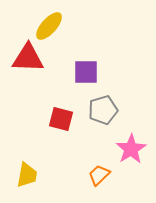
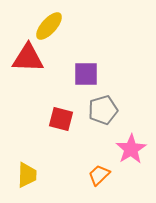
purple square: moved 2 px down
yellow trapezoid: rotated 8 degrees counterclockwise
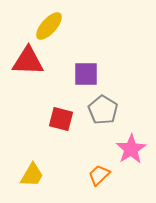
red triangle: moved 3 px down
gray pentagon: rotated 24 degrees counterclockwise
yellow trapezoid: moved 5 px right; rotated 28 degrees clockwise
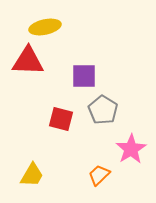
yellow ellipse: moved 4 px left, 1 px down; rotated 36 degrees clockwise
purple square: moved 2 px left, 2 px down
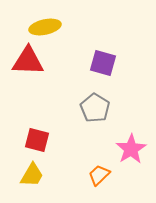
purple square: moved 19 px right, 13 px up; rotated 16 degrees clockwise
gray pentagon: moved 8 px left, 2 px up
red square: moved 24 px left, 21 px down
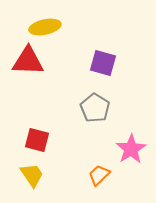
yellow trapezoid: rotated 64 degrees counterclockwise
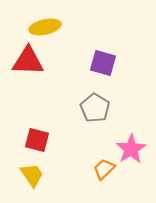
orange trapezoid: moved 5 px right, 6 px up
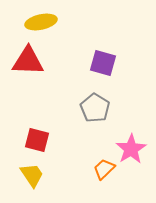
yellow ellipse: moved 4 px left, 5 px up
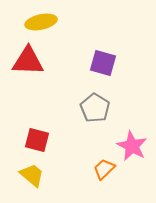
pink star: moved 1 px right, 3 px up; rotated 12 degrees counterclockwise
yellow trapezoid: rotated 16 degrees counterclockwise
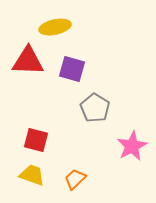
yellow ellipse: moved 14 px right, 5 px down
purple square: moved 31 px left, 6 px down
red square: moved 1 px left
pink star: rotated 16 degrees clockwise
orange trapezoid: moved 29 px left, 10 px down
yellow trapezoid: rotated 20 degrees counterclockwise
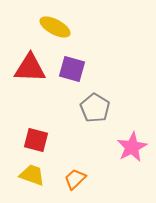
yellow ellipse: rotated 40 degrees clockwise
red triangle: moved 2 px right, 7 px down
pink star: moved 1 px down
